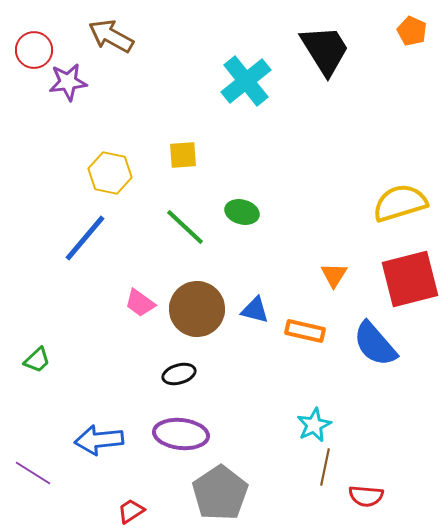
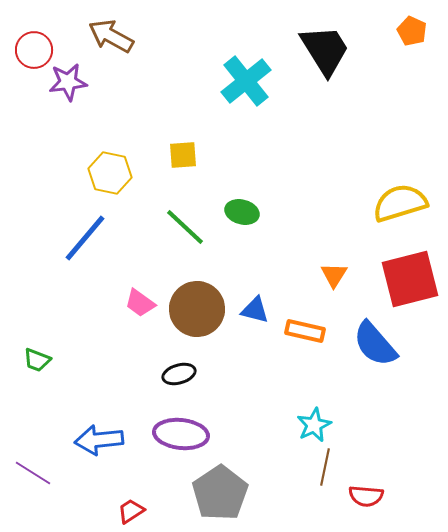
green trapezoid: rotated 64 degrees clockwise
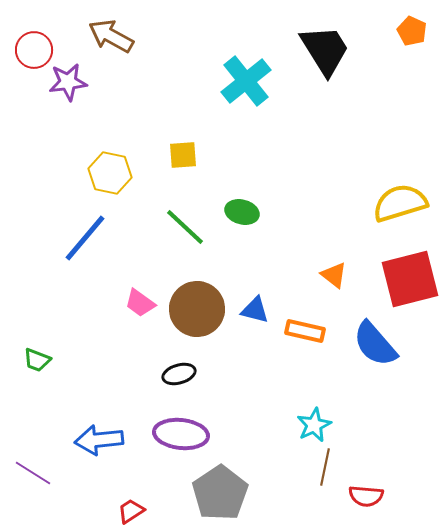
orange triangle: rotated 24 degrees counterclockwise
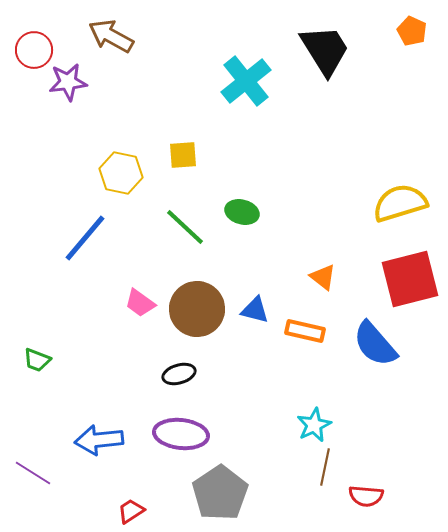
yellow hexagon: moved 11 px right
orange triangle: moved 11 px left, 2 px down
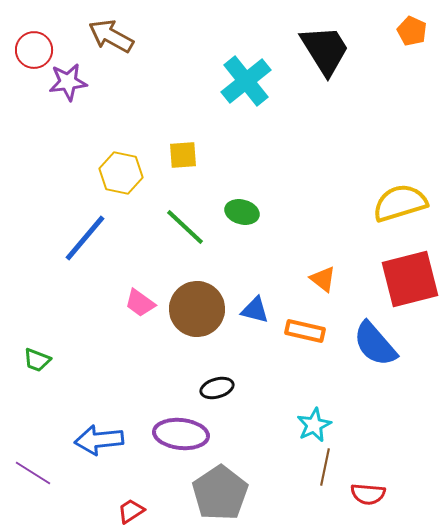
orange triangle: moved 2 px down
black ellipse: moved 38 px right, 14 px down
red semicircle: moved 2 px right, 2 px up
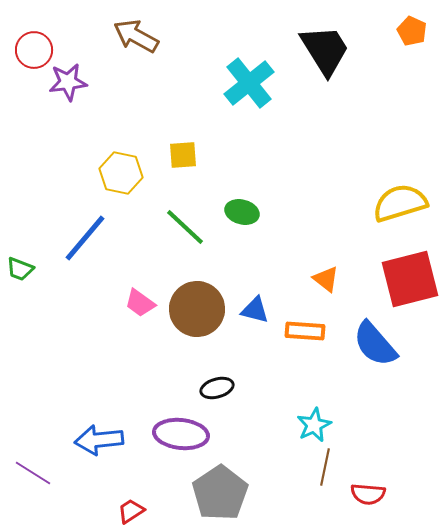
brown arrow: moved 25 px right
cyan cross: moved 3 px right, 2 px down
orange triangle: moved 3 px right
orange rectangle: rotated 9 degrees counterclockwise
green trapezoid: moved 17 px left, 91 px up
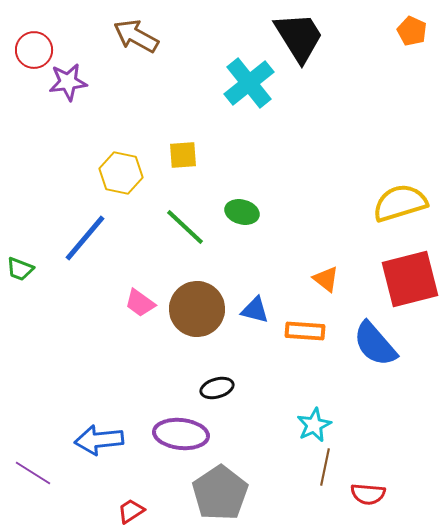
black trapezoid: moved 26 px left, 13 px up
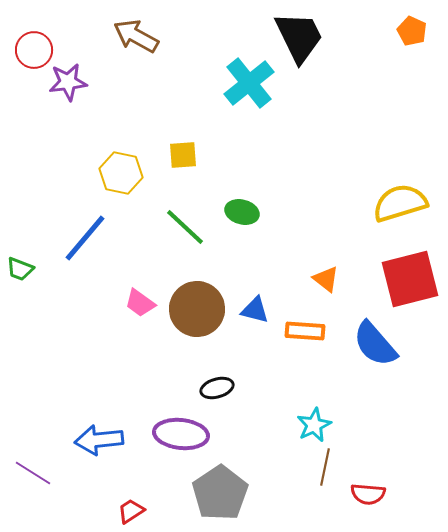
black trapezoid: rotated 6 degrees clockwise
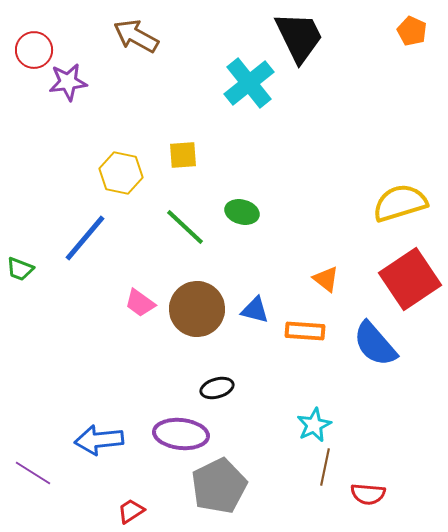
red square: rotated 20 degrees counterclockwise
gray pentagon: moved 1 px left, 7 px up; rotated 8 degrees clockwise
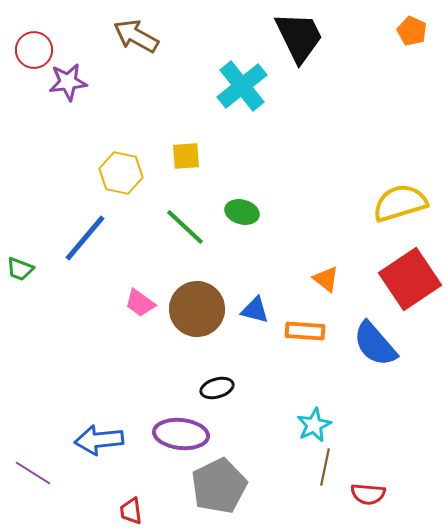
cyan cross: moved 7 px left, 3 px down
yellow square: moved 3 px right, 1 px down
red trapezoid: rotated 64 degrees counterclockwise
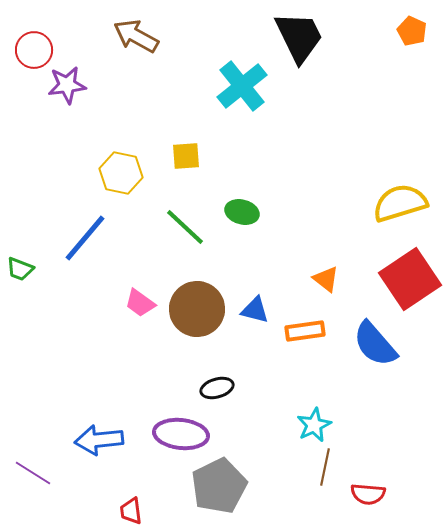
purple star: moved 1 px left, 3 px down
orange rectangle: rotated 12 degrees counterclockwise
